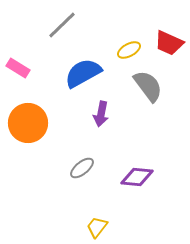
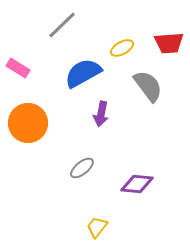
red trapezoid: rotated 28 degrees counterclockwise
yellow ellipse: moved 7 px left, 2 px up
purple diamond: moved 7 px down
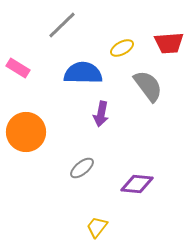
blue semicircle: rotated 30 degrees clockwise
orange circle: moved 2 px left, 9 px down
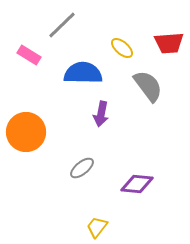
yellow ellipse: rotated 70 degrees clockwise
pink rectangle: moved 11 px right, 13 px up
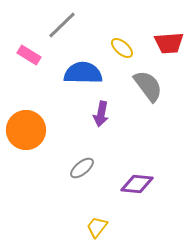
orange circle: moved 2 px up
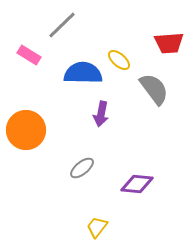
yellow ellipse: moved 3 px left, 12 px down
gray semicircle: moved 6 px right, 3 px down
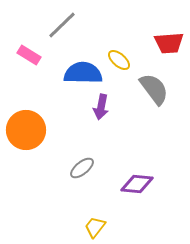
purple arrow: moved 7 px up
yellow trapezoid: moved 2 px left
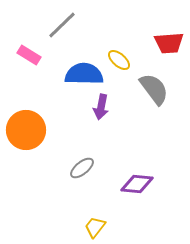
blue semicircle: moved 1 px right, 1 px down
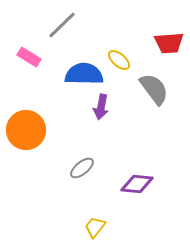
pink rectangle: moved 2 px down
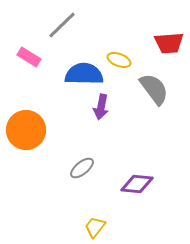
yellow ellipse: rotated 20 degrees counterclockwise
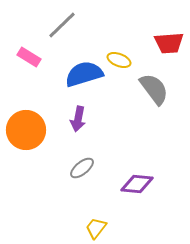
blue semicircle: rotated 18 degrees counterclockwise
purple arrow: moved 23 px left, 12 px down
yellow trapezoid: moved 1 px right, 1 px down
